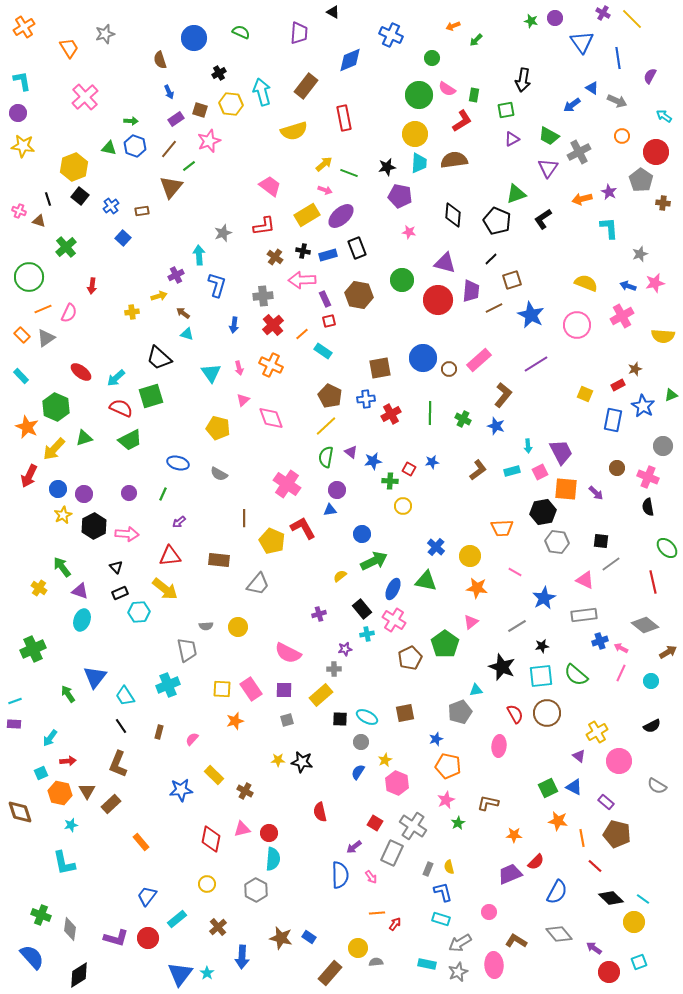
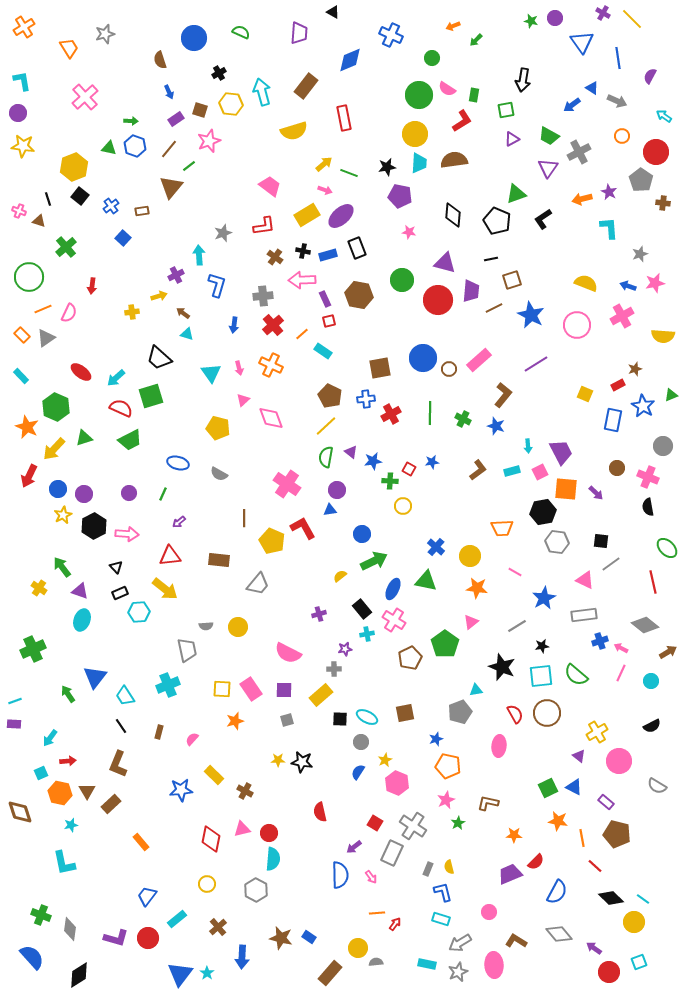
black line at (491, 259): rotated 32 degrees clockwise
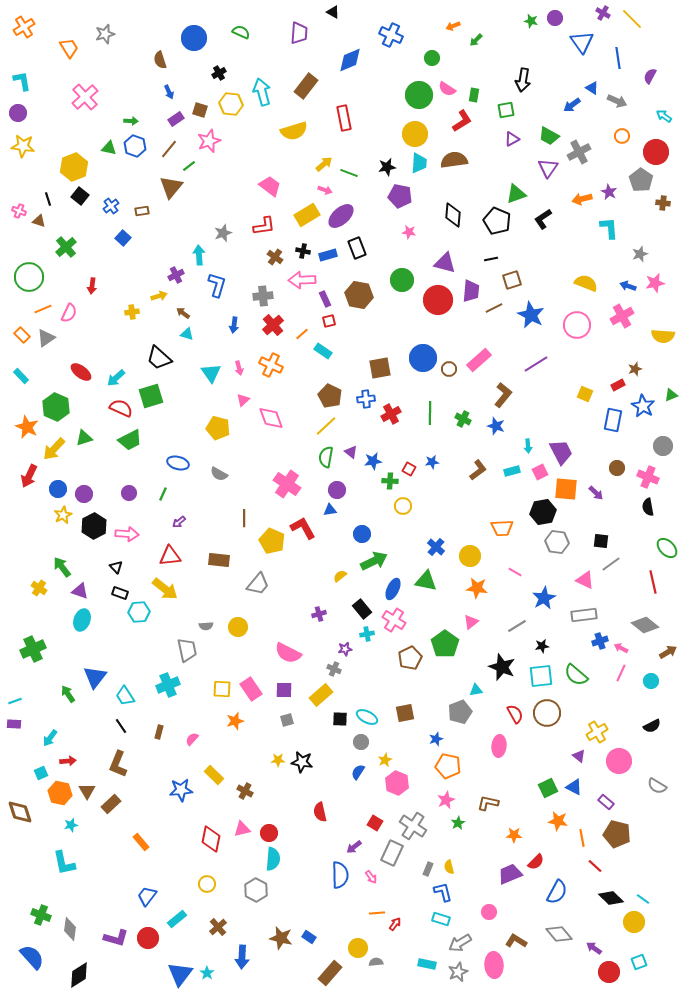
black rectangle at (120, 593): rotated 42 degrees clockwise
gray cross at (334, 669): rotated 24 degrees clockwise
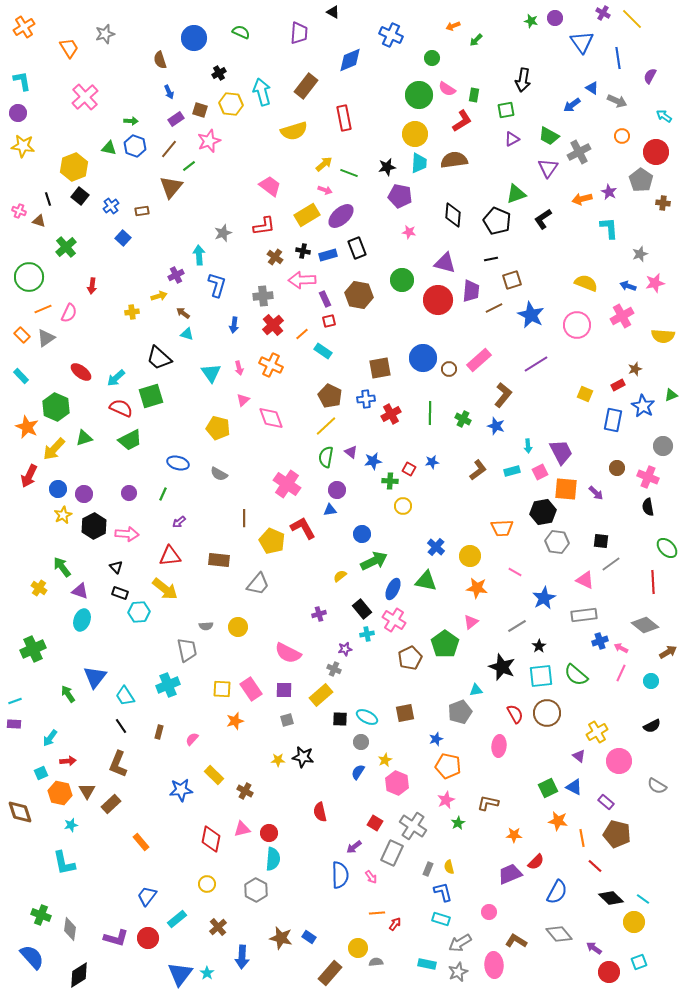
red line at (653, 582): rotated 10 degrees clockwise
black star at (542, 646): moved 3 px left; rotated 24 degrees counterclockwise
black star at (302, 762): moved 1 px right, 5 px up
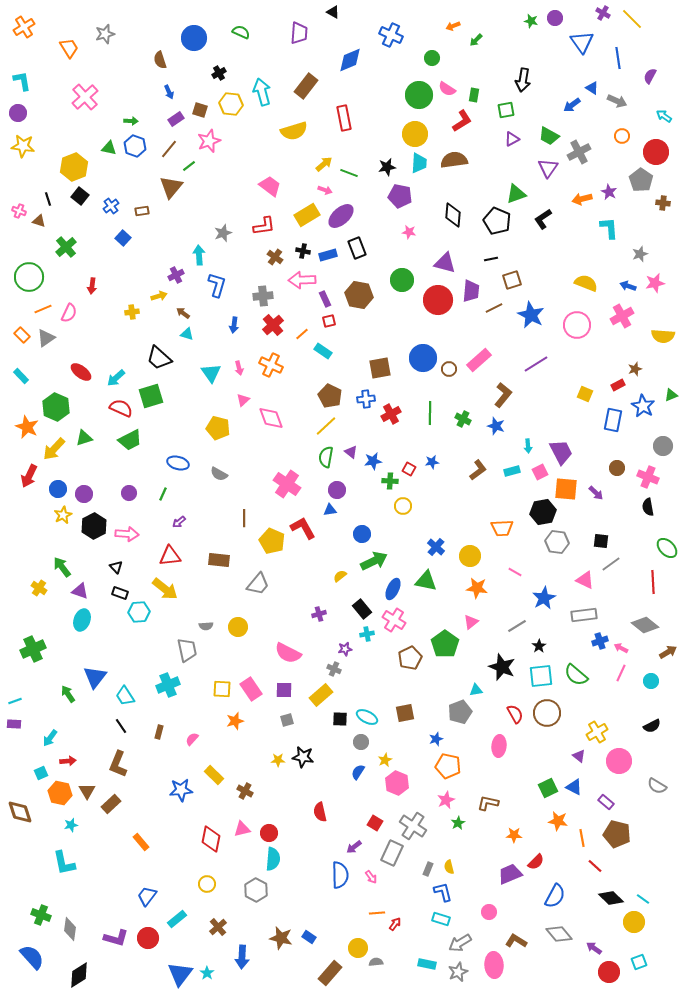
blue semicircle at (557, 892): moved 2 px left, 4 px down
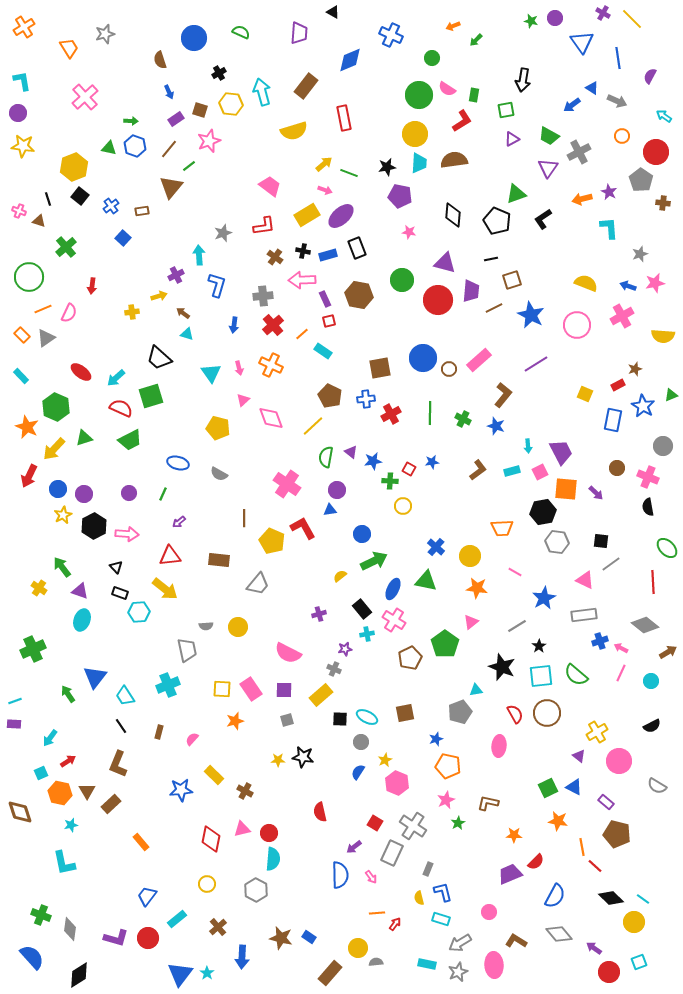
yellow line at (326, 426): moved 13 px left
red arrow at (68, 761): rotated 28 degrees counterclockwise
orange line at (582, 838): moved 9 px down
yellow semicircle at (449, 867): moved 30 px left, 31 px down
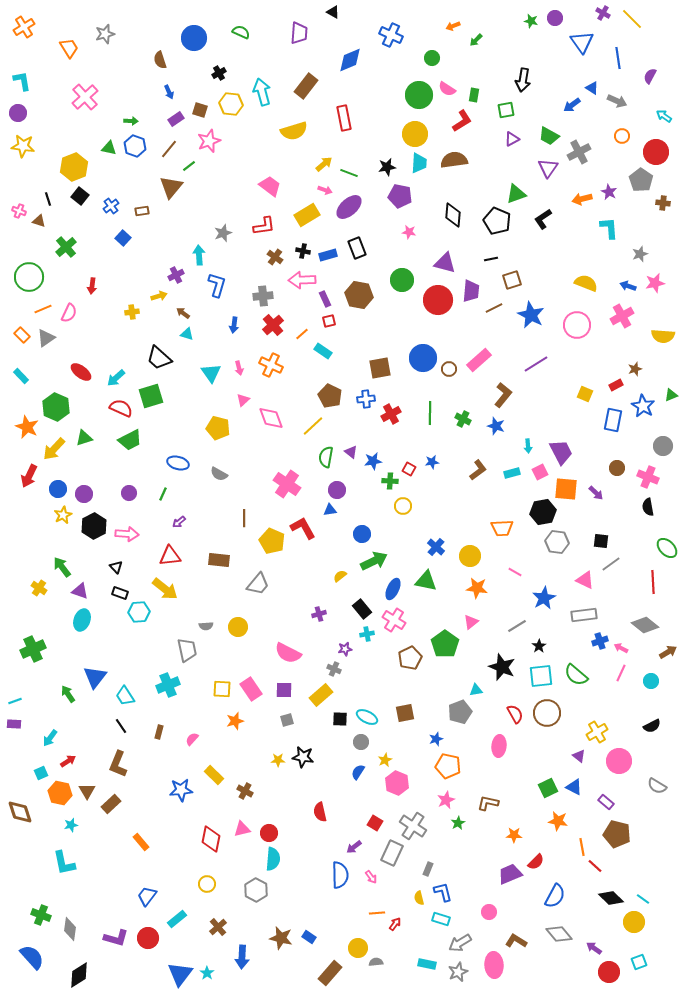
purple ellipse at (341, 216): moved 8 px right, 9 px up
red rectangle at (618, 385): moved 2 px left
cyan rectangle at (512, 471): moved 2 px down
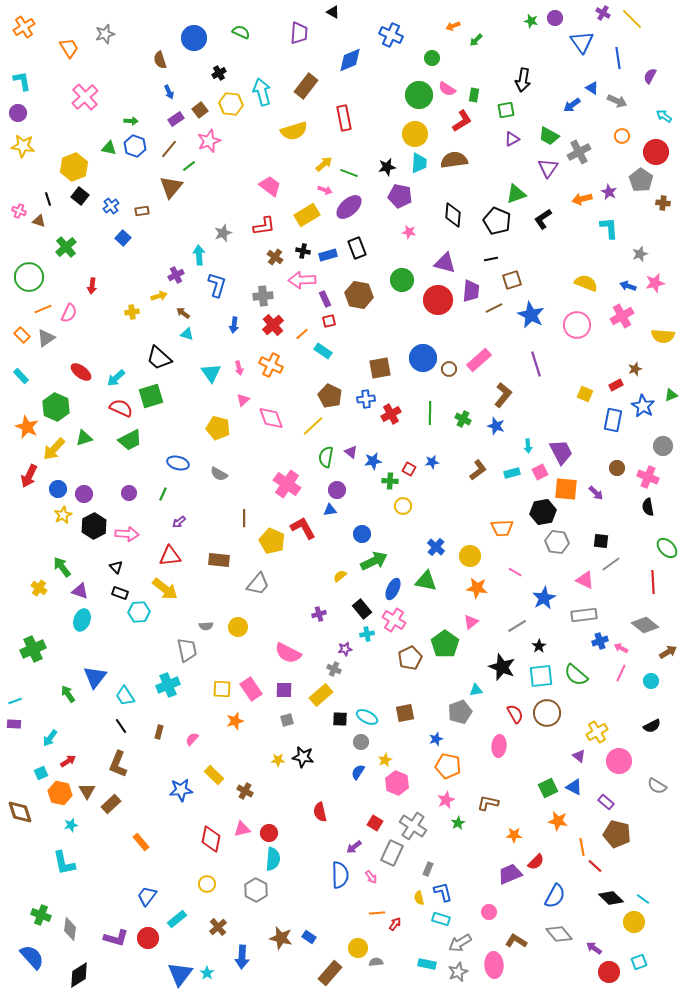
brown square at (200, 110): rotated 35 degrees clockwise
purple line at (536, 364): rotated 75 degrees counterclockwise
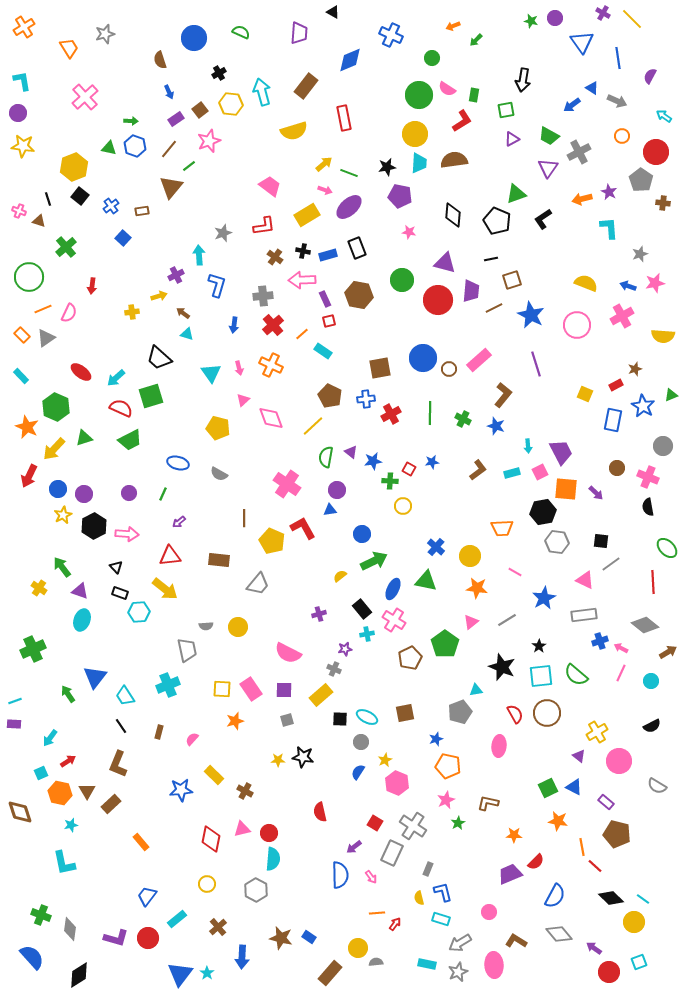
gray line at (517, 626): moved 10 px left, 6 px up
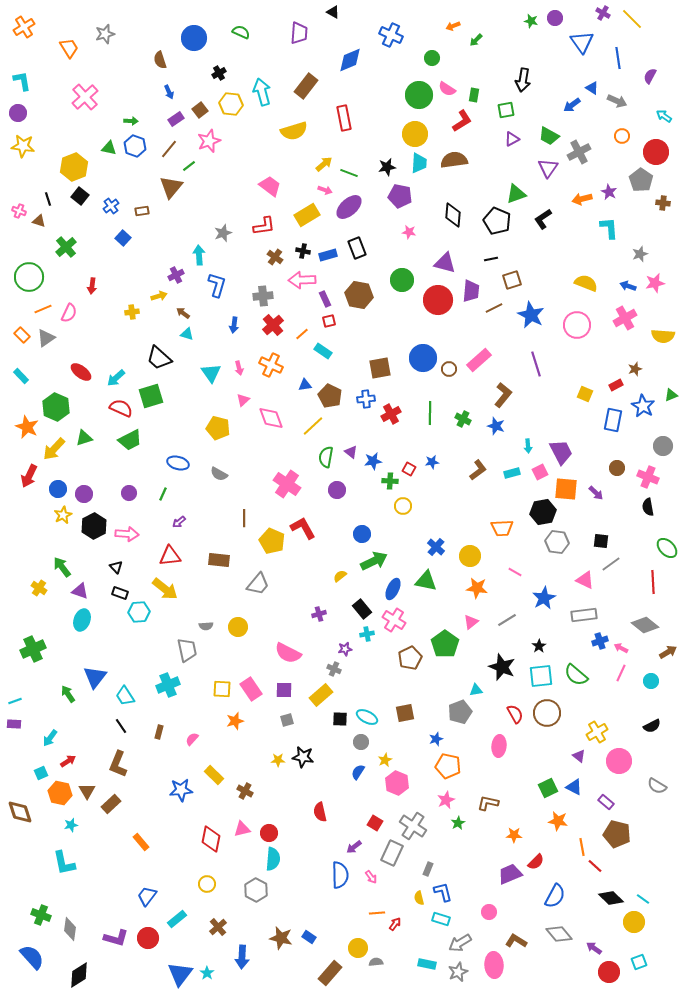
pink cross at (622, 316): moved 3 px right, 2 px down
blue triangle at (330, 510): moved 25 px left, 125 px up
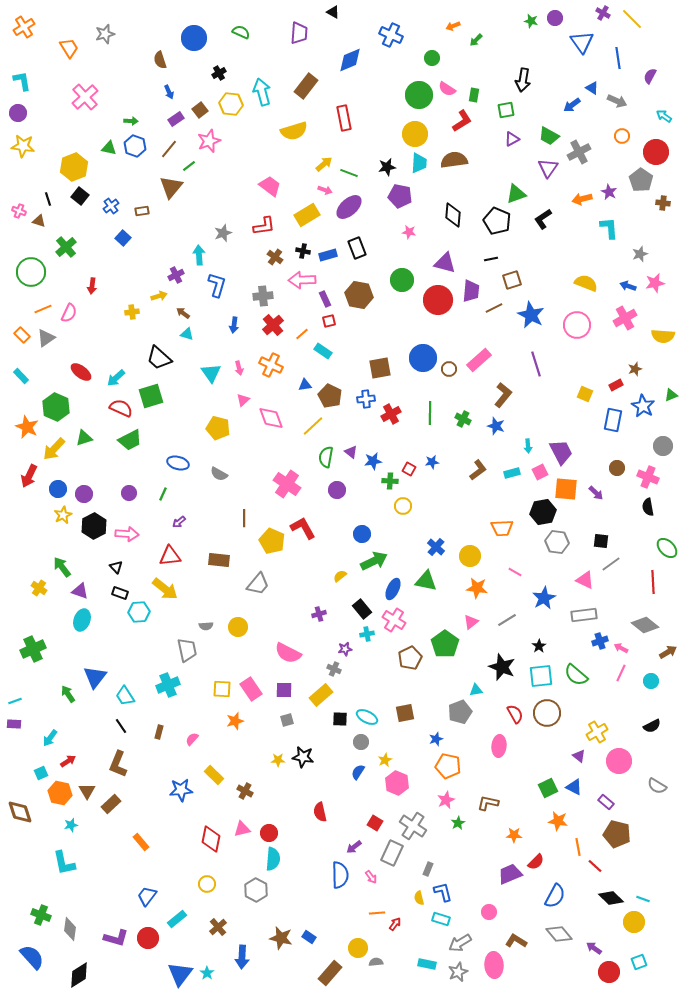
green circle at (29, 277): moved 2 px right, 5 px up
orange line at (582, 847): moved 4 px left
cyan line at (643, 899): rotated 16 degrees counterclockwise
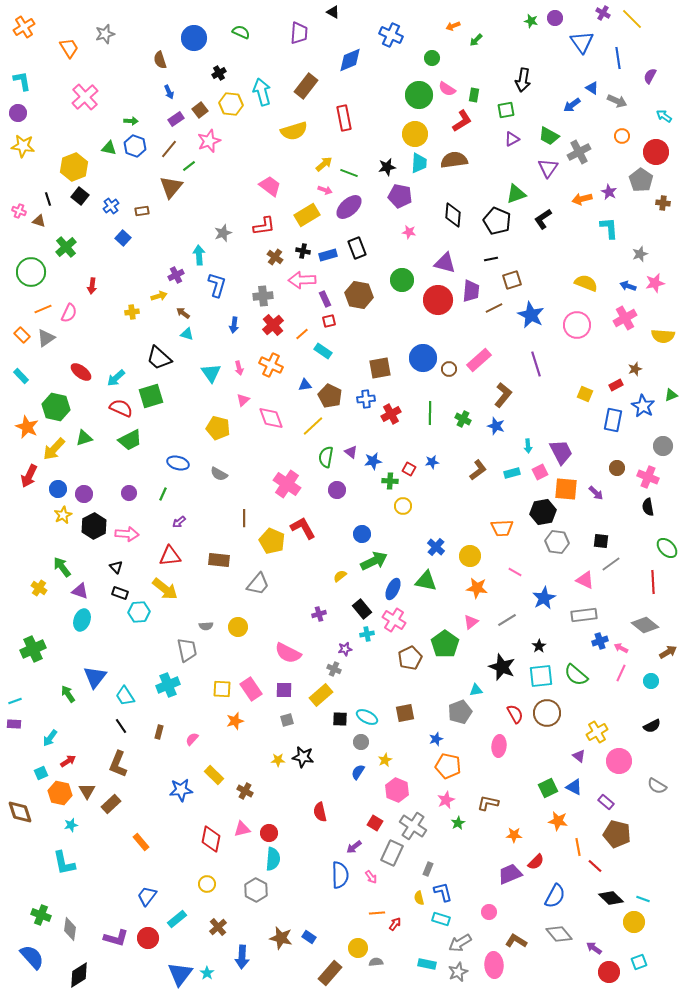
green hexagon at (56, 407): rotated 12 degrees counterclockwise
pink hexagon at (397, 783): moved 7 px down
